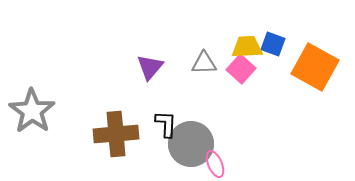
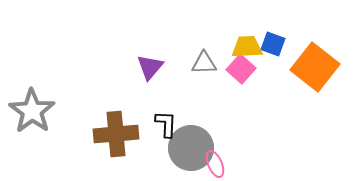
orange square: rotated 9 degrees clockwise
gray circle: moved 4 px down
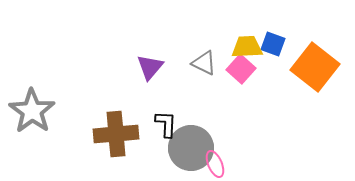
gray triangle: rotated 28 degrees clockwise
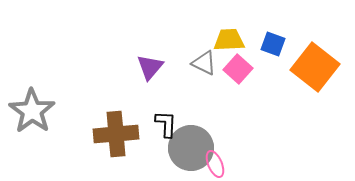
yellow trapezoid: moved 18 px left, 7 px up
pink square: moved 3 px left
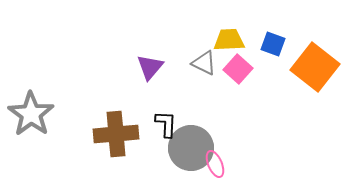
gray star: moved 1 px left, 3 px down
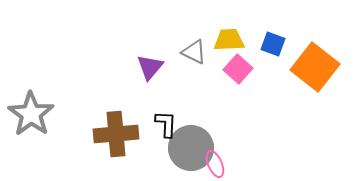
gray triangle: moved 10 px left, 11 px up
